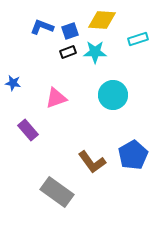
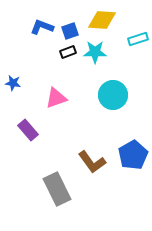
gray rectangle: moved 3 px up; rotated 28 degrees clockwise
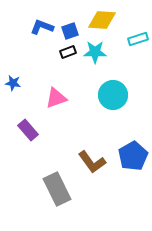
blue pentagon: moved 1 px down
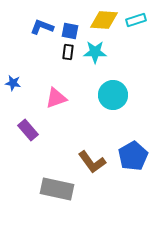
yellow diamond: moved 2 px right
blue square: rotated 30 degrees clockwise
cyan rectangle: moved 2 px left, 19 px up
black rectangle: rotated 63 degrees counterclockwise
gray rectangle: rotated 52 degrees counterclockwise
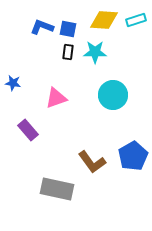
blue square: moved 2 px left, 2 px up
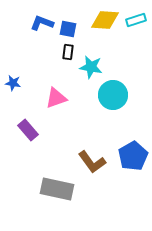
yellow diamond: moved 1 px right
blue L-shape: moved 4 px up
cyan star: moved 4 px left, 15 px down; rotated 10 degrees clockwise
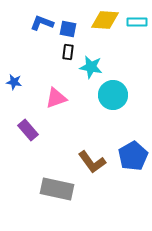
cyan rectangle: moved 1 px right, 2 px down; rotated 18 degrees clockwise
blue star: moved 1 px right, 1 px up
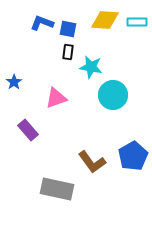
blue star: rotated 28 degrees clockwise
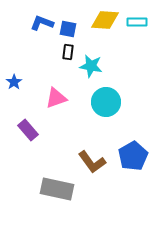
cyan star: moved 1 px up
cyan circle: moved 7 px left, 7 px down
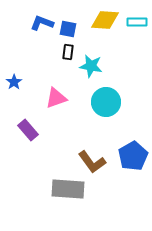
gray rectangle: moved 11 px right; rotated 8 degrees counterclockwise
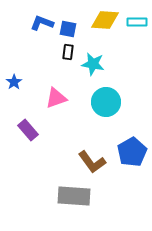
cyan star: moved 2 px right, 2 px up
blue pentagon: moved 1 px left, 4 px up
gray rectangle: moved 6 px right, 7 px down
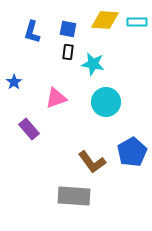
blue L-shape: moved 10 px left, 9 px down; rotated 95 degrees counterclockwise
purple rectangle: moved 1 px right, 1 px up
